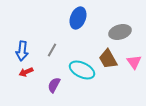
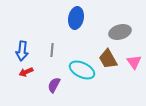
blue ellipse: moved 2 px left; rotated 10 degrees counterclockwise
gray line: rotated 24 degrees counterclockwise
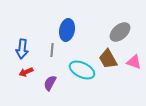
blue ellipse: moved 9 px left, 12 px down
gray ellipse: rotated 25 degrees counterclockwise
blue arrow: moved 2 px up
pink triangle: rotated 35 degrees counterclockwise
purple semicircle: moved 4 px left, 2 px up
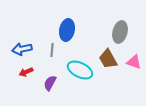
gray ellipse: rotated 35 degrees counterclockwise
blue arrow: rotated 72 degrees clockwise
cyan ellipse: moved 2 px left
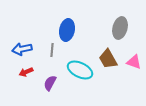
gray ellipse: moved 4 px up
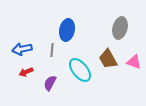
cyan ellipse: rotated 25 degrees clockwise
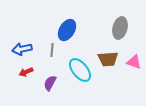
blue ellipse: rotated 20 degrees clockwise
brown trapezoid: rotated 65 degrees counterclockwise
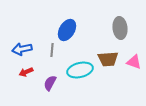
gray ellipse: rotated 20 degrees counterclockwise
cyan ellipse: rotated 65 degrees counterclockwise
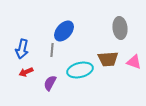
blue ellipse: moved 3 px left, 1 px down; rotated 10 degrees clockwise
blue arrow: rotated 66 degrees counterclockwise
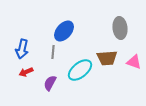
gray line: moved 1 px right, 2 px down
brown trapezoid: moved 1 px left, 1 px up
cyan ellipse: rotated 25 degrees counterclockwise
